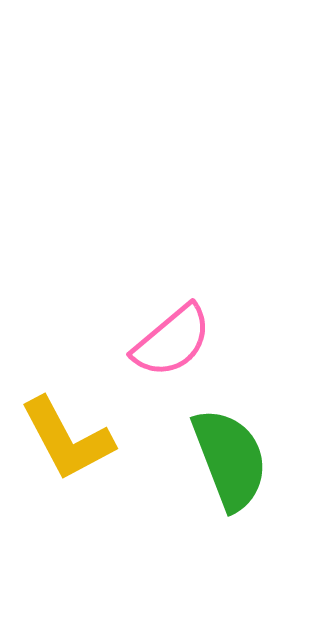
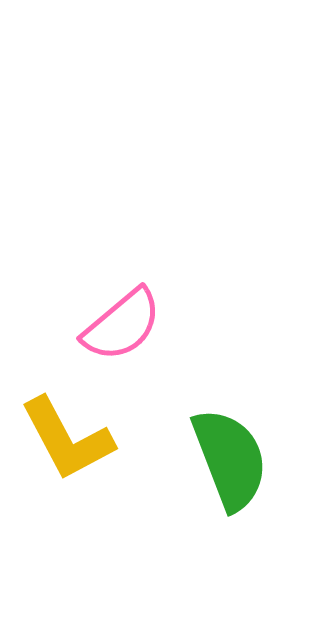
pink semicircle: moved 50 px left, 16 px up
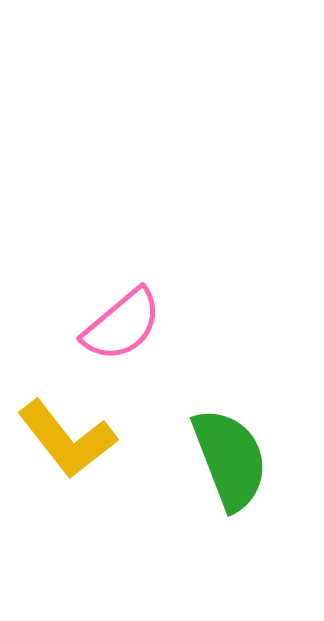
yellow L-shape: rotated 10 degrees counterclockwise
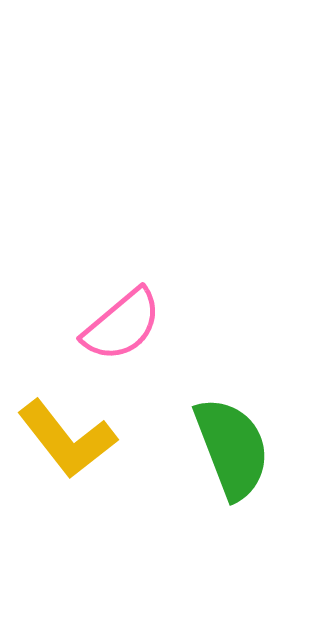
green semicircle: moved 2 px right, 11 px up
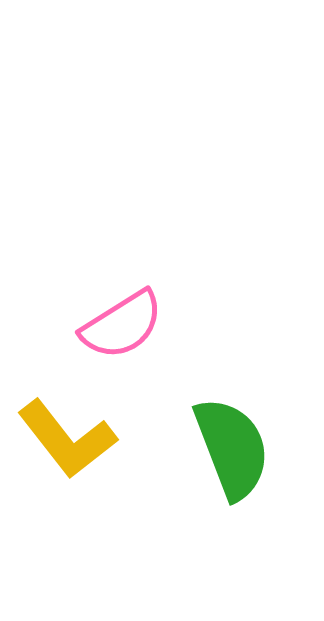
pink semicircle: rotated 8 degrees clockwise
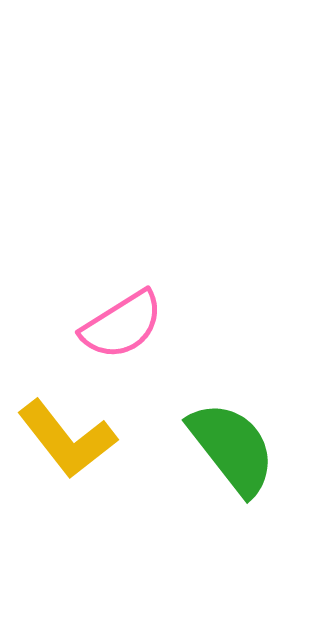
green semicircle: rotated 17 degrees counterclockwise
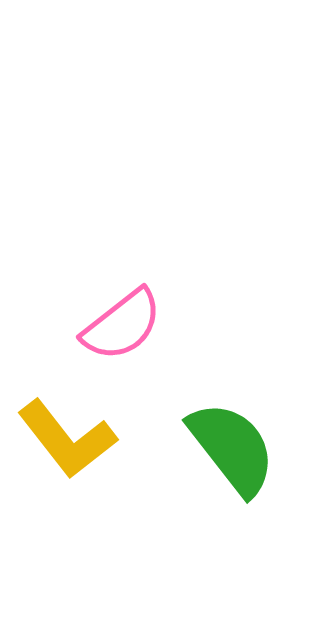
pink semicircle: rotated 6 degrees counterclockwise
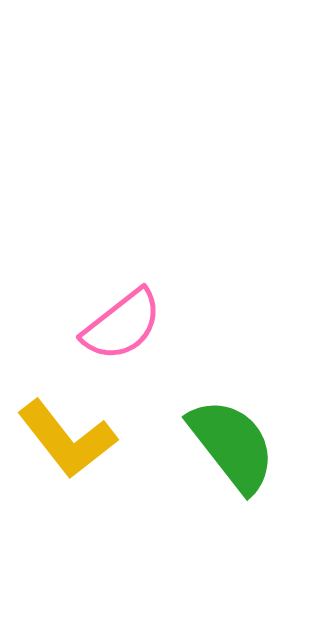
green semicircle: moved 3 px up
